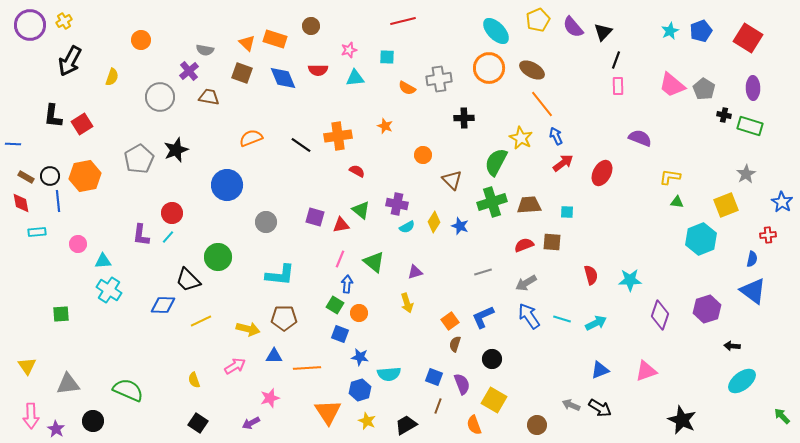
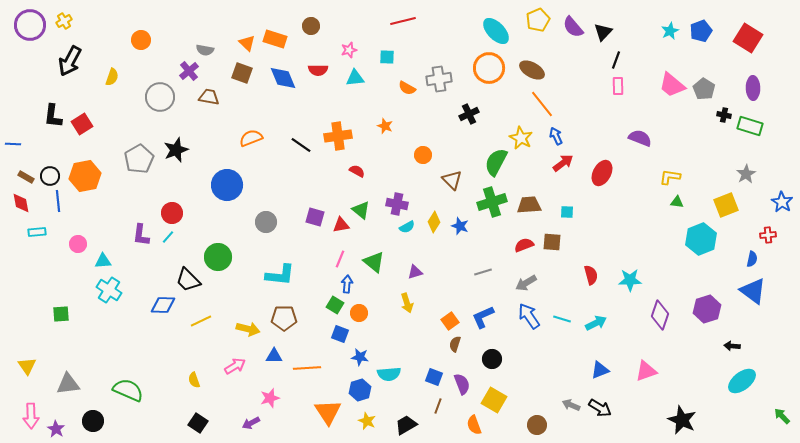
black cross at (464, 118): moved 5 px right, 4 px up; rotated 24 degrees counterclockwise
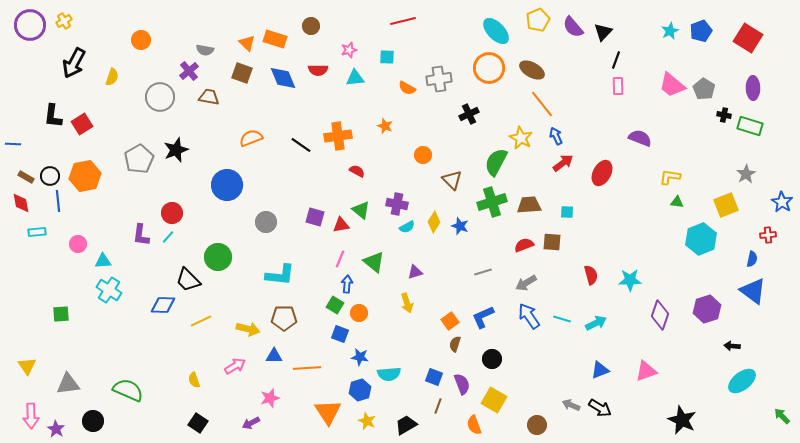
black arrow at (70, 61): moved 4 px right, 2 px down
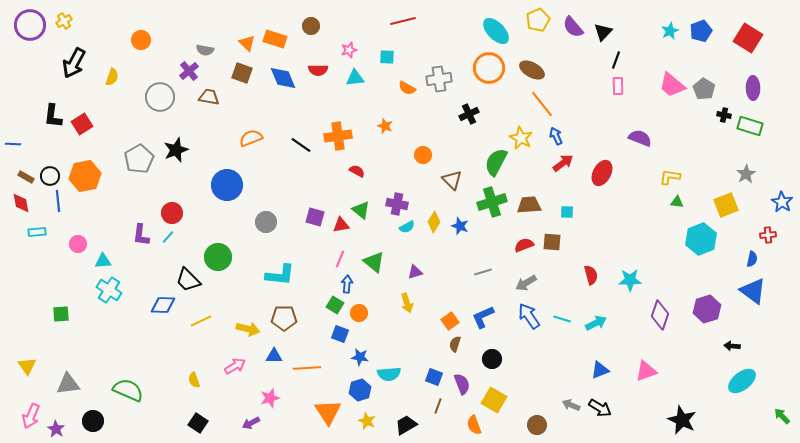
pink arrow at (31, 416): rotated 25 degrees clockwise
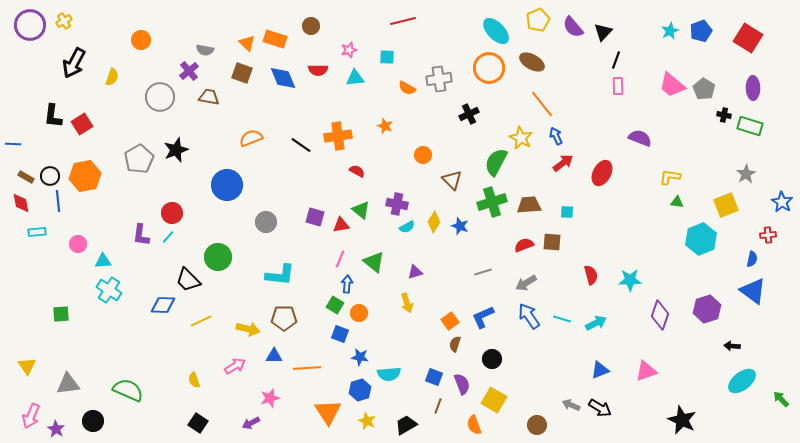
brown ellipse at (532, 70): moved 8 px up
green arrow at (782, 416): moved 1 px left, 17 px up
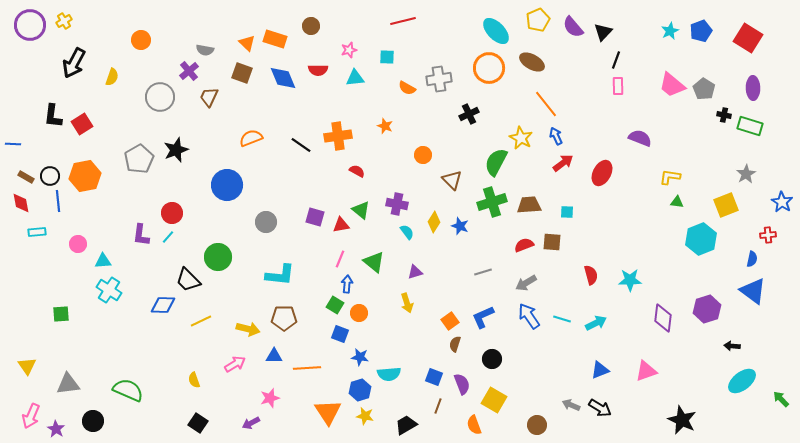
brown trapezoid at (209, 97): rotated 75 degrees counterclockwise
orange line at (542, 104): moved 4 px right
cyan semicircle at (407, 227): moved 5 px down; rotated 98 degrees counterclockwise
purple diamond at (660, 315): moved 3 px right, 3 px down; rotated 12 degrees counterclockwise
pink arrow at (235, 366): moved 2 px up
yellow star at (367, 421): moved 2 px left, 5 px up; rotated 12 degrees counterclockwise
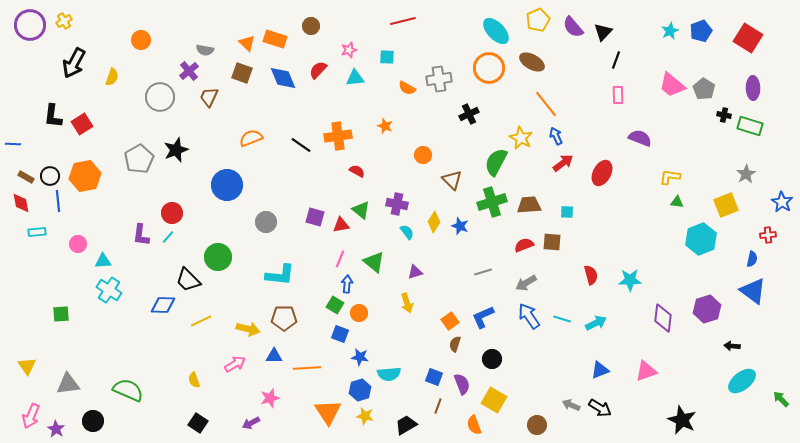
red semicircle at (318, 70): rotated 132 degrees clockwise
pink rectangle at (618, 86): moved 9 px down
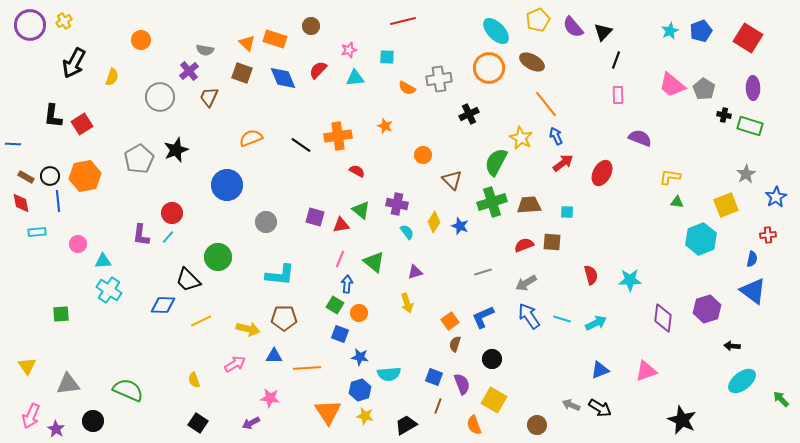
blue star at (782, 202): moved 6 px left, 5 px up; rotated 10 degrees clockwise
pink star at (270, 398): rotated 24 degrees clockwise
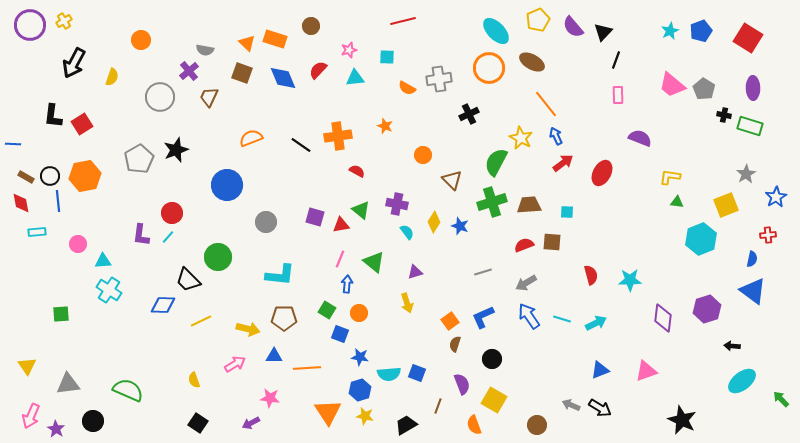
green square at (335, 305): moved 8 px left, 5 px down
blue square at (434, 377): moved 17 px left, 4 px up
